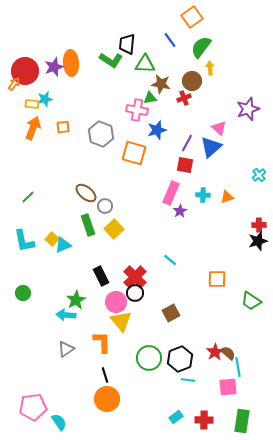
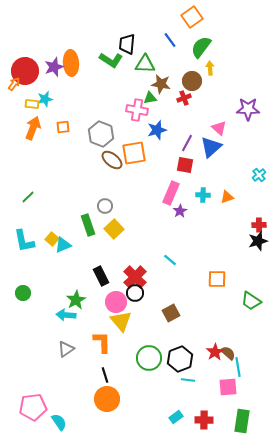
purple star at (248, 109): rotated 20 degrees clockwise
orange square at (134, 153): rotated 25 degrees counterclockwise
brown ellipse at (86, 193): moved 26 px right, 33 px up
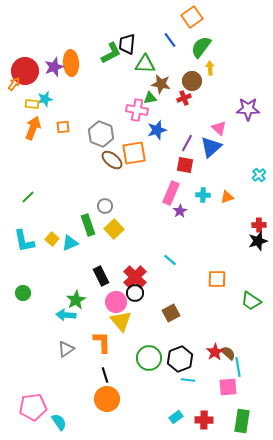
green L-shape at (111, 60): moved 7 px up; rotated 60 degrees counterclockwise
cyan triangle at (63, 245): moved 7 px right, 2 px up
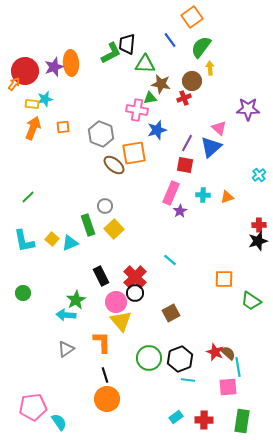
brown ellipse at (112, 160): moved 2 px right, 5 px down
orange square at (217, 279): moved 7 px right
red star at (215, 352): rotated 18 degrees counterclockwise
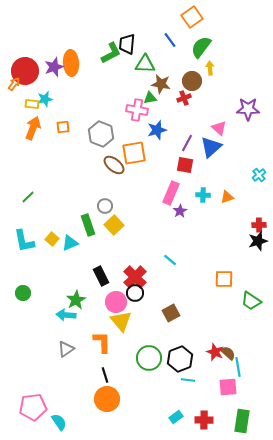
yellow square at (114, 229): moved 4 px up
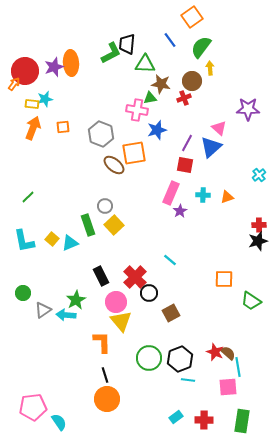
black circle at (135, 293): moved 14 px right
gray triangle at (66, 349): moved 23 px left, 39 px up
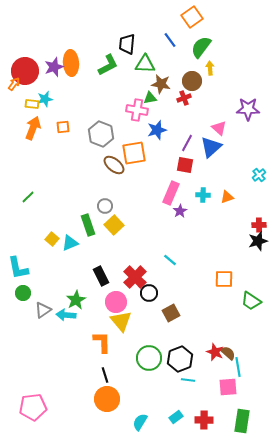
green L-shape at (111, 53): moved 3 px left, 12 px down
cyan L-shape at (24, 241): moved 6 px left, 27 px down
cyan semicircle at (59, 422): moved 81 px right; rotated 114 degrees counterclockwise
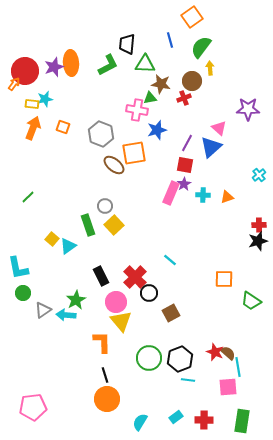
blue line at (170, 40): rotated 21 degrees clockwise
orange square at (63, 127): rotated 24 degrees clockwise
purple star at (180, 211): moved 4 px right, 27 px up
cyan triangle at (70, 243): moved 2 px left, 3 px down; rotated 12 degrees counterclockwise
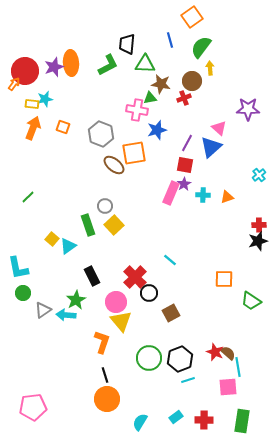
black rectangle at (101, 276): moved 9 px left
orange L-shape at (102, 342): rotated 20 degrees clockwise
cyan line at (188, 380): rotated 24 degrees counterclockwise
